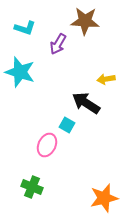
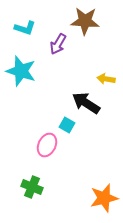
cyan star: moved 1 px right, 1 px up
yellow arrow: rotated 18 degrees clockwise
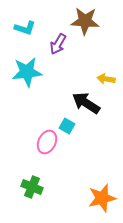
cyan star: moved 6 px right, 1 px down; rotated 24 degrees counterclockwise
cyan square: moved 1 px down
pink ellipse: moved 3 px up
orange star: moved 2 px left
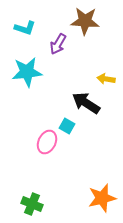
green cross: moved 17 px down
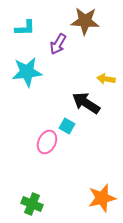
cyan L-shape: rotated 20 degrees counterclockwise
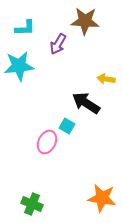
cyan star: moved 8 px left, 6 px up
orange star: rotated 24 degrees clockwise
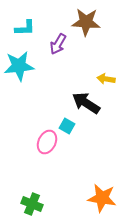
brown star: moved 1 px right, 1 px down
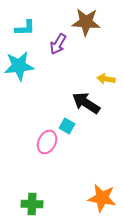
green cross: rotated 20 degrees counterclockwise
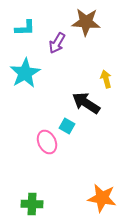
purple arrow: moved 1 px left, 1 px up
cyan star: moved 6 px right, 7 px down; rotated 24 degrees counterclockwise
yellow arrow: rotated 66 degrees clockwise
pink ellipse: rotated 50 degrees counterclockwise
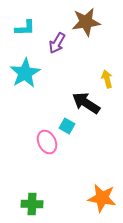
brown star: rotated 12 degrees counterclockwise
yellow arrow: moved 1 px right
